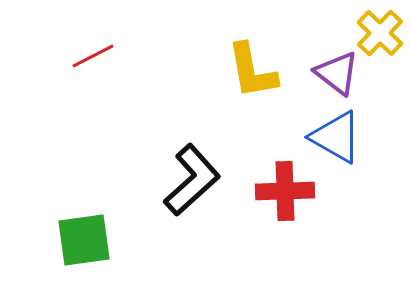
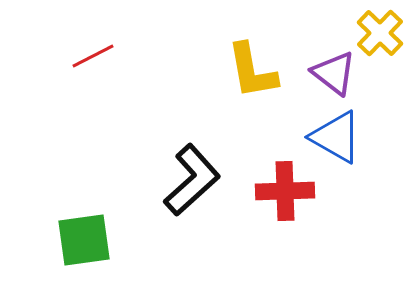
purple triangle: moved 3 px left
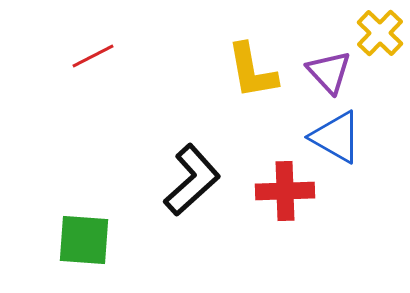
purple triangle: moved 5 px left, 1 px up; rotated 9 degrees clockwise
green square: rotated 12 degrees clockwise
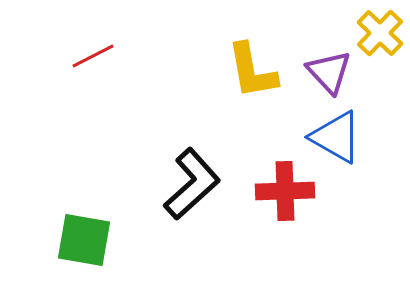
black L-shape: moved 4 px down
green square: rotated 6 degrees clockwise
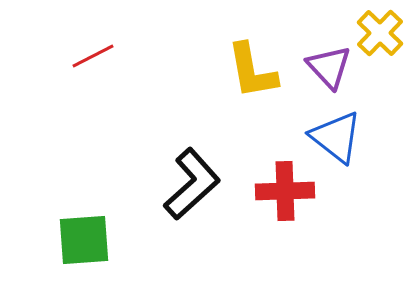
purple triangle: moved 5 px up
blue triangle: rotated 8 degrees clockwise
green square: rotated 14 degrees counterclockwise
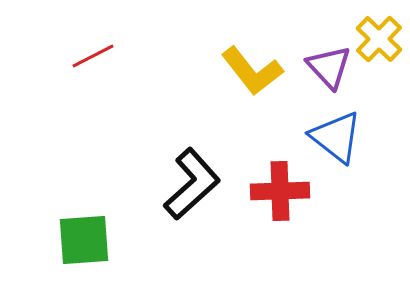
yellow cross: moved 1 px left, 6 px down
yellow L-shape: rotated 28 degrees counterclockwise
red cross: moved 5 px left
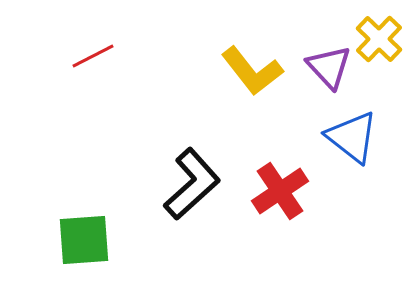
blue triangle: moved 16 px right
red cross: rotated 32 degrees counterclockwise
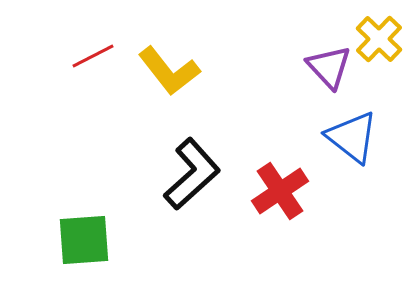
yellow L-shape: moved 83 px left
black L-shape: moved 10 px up
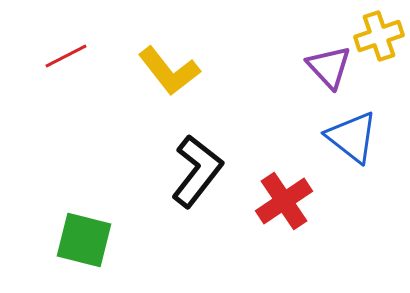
yellow cross: moved 3 px up; rotated 27 degrees clockwise
red line: moved 27 px left
black L-shape: moved 5 px right, 3 px up; rotated 10 degrees counterclockwise
red cross: moved 4 px right, 10 px down
green square: rotated 18 degrees clockwise
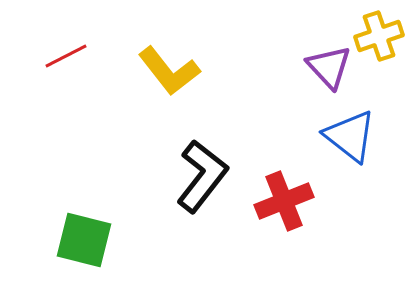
blue triangle: moved 2 px left, 1 px up
black L-shape: moved 5 px right, 5 px down
red cross: rotated 12 degrees clockwise
